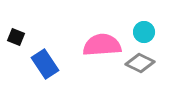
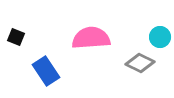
cyan circle: moved 16 px right, 5 px down
pink semicircle: moved 11 px left, 7 px up
blue rectangle: moved 1 px right, 7 px down
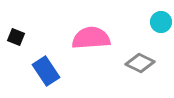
cyan circle: moved 1 px right, 15 px up
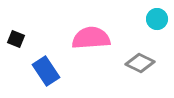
cyan circle: moved 4 px left, 3 px up
black square: moved 2 px down
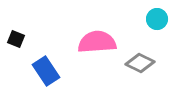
pink semicircle: moved 6 px right, 4 px down
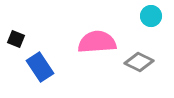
cyan circle: moved 6 px left, 3 px up
gray diamond: moved 1 px left, 1 px up
blue rectangle: moved 6 px left, 4 px up
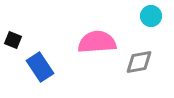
black square: moved 3 px left, 1 px down
gray diamond: rotated 36 degrees counterclockwise
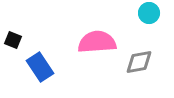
cyan circle: moved 2 px left, 3 px up
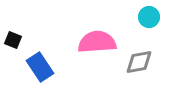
cyan circle: moved 4 px down
